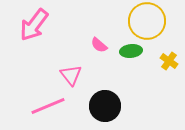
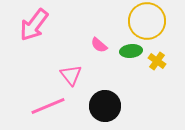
yellow cross: moved 12 px left
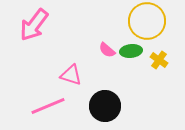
pink semicircle: moved 8 px right, 5 px down
yellow cross: moved 2 px right, 1 px up
pink triangle: rotated 35 degrees counterclockwise
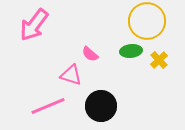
pink semicircle: moved 17 px left, 4 px down
yellow cross: rotated 12 degrees clockwise
black circle: moved 4 px left
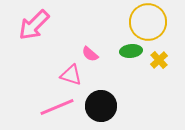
yellow circle: moved 1 px right, 1 px down
pink arrow: rotated 8 degrees clockwise
pink line: moved 9 px right, 1 px down
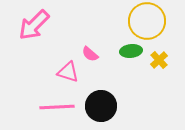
yellow circle: moved 1 px left, 1 px up
pink triangle: moved 3 px left, 3 px up
pink line: rotated 20 degrees clockwise
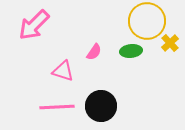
pink semicircle: moved 4 px right, 2 px up; rotated 96 degrees counterclockwise
yellow cross: moved 11 px right, 17 px up
pink triangle: moved 5 px left, 1 px up
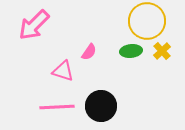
yellow cross: moved 8 px left, 8 px down
pink semicircle: moved 5 px left
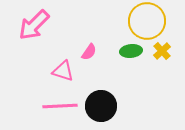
pink line: moved 3 px right, 1 px up
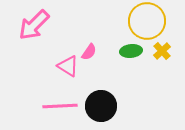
pink triangle: moved 5 px right, 5 px up; rotated 15 degrees clockwise
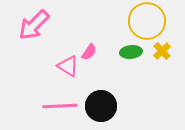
green ellipse: moved 1 px down
